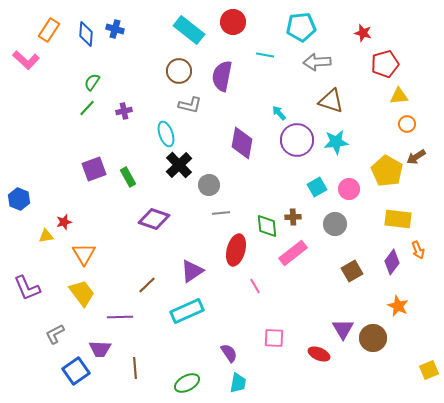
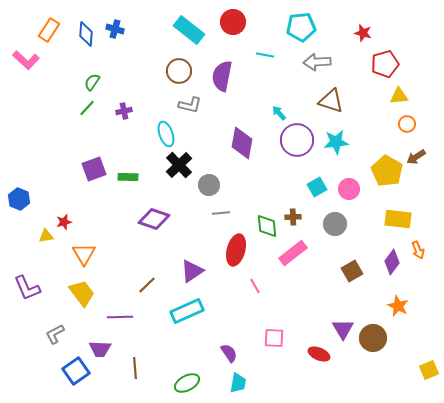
green rectangle at (128, 177): rotated 60 degrees counterclockwise
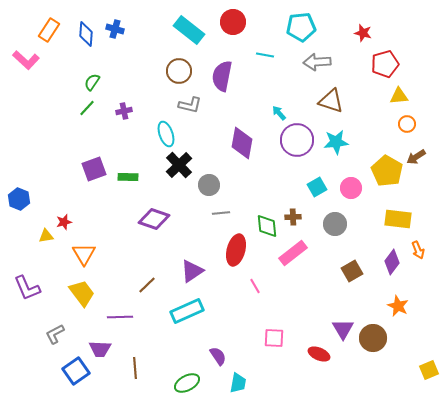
pink circle at (349, 189): moved 2 px right, 1 px up
purple semicircle at (229, 353): moved 11 px left, 3 px down
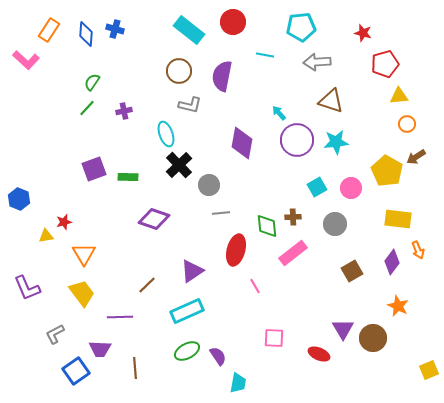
green ellipse at (187, 383): moved 32 px up
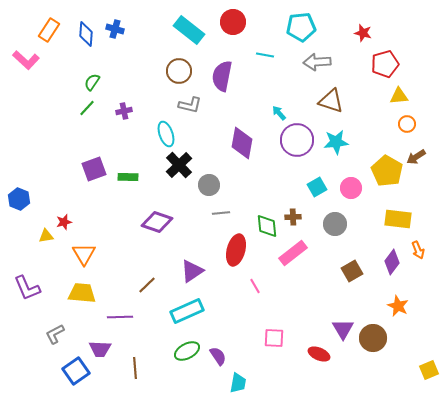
purple diamond at (154, 219): moved 3 px right, 3 px down
yellow trapezoid at (82, 293): rotated 48 degrees counterclockwise
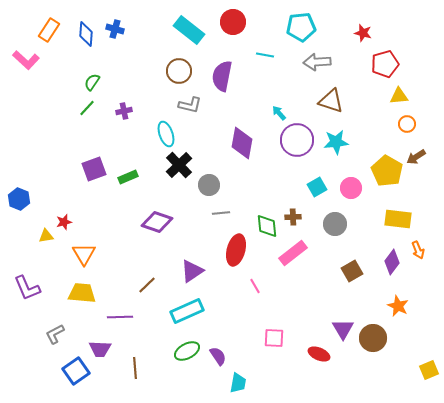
green rectangle at (128, 177): rotated 24 degrees counterclockwise
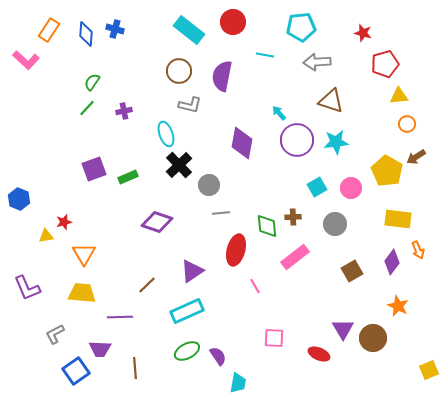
pink rectangle at (293, 253): moved 2 px right, 4 px down
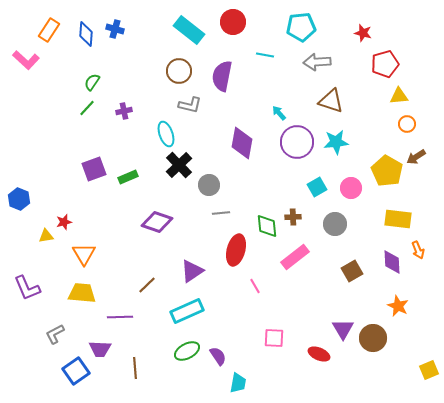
purple circle at (297, 140): moved 2 px down
purple diamond at (392, 262): rotated 40 degrees counterclockwise
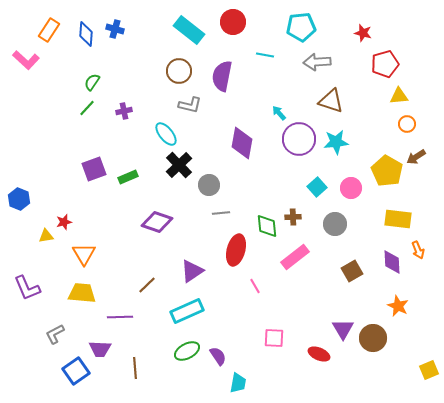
cyan ellipse at (166, 134): rotated 20 degrees counterclockwise
purple circle at (297, 142): moved 2 px right, 3 px up
cyan square at (317, 187): rotated 12 degrees counterclockwise
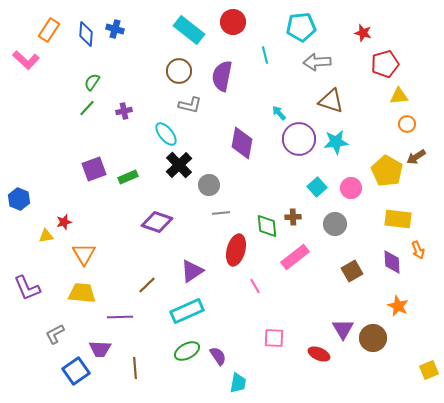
cyan line at (265, 55): rotated 66 degrees clockwise
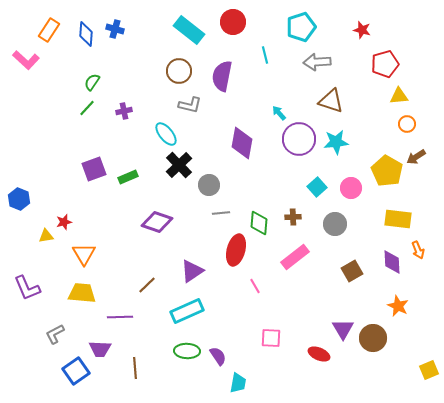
cyan pentagon at (301, 27): rotated 12 degrees counterclockwise
red star at (363, 33): moved 1 px left, 3 px up
green diamond at (267, 226): moved 8 px left, 3 px up; rotated 10 degrees clockwise
pink square at (274, 338): moved 3 px left
green ellipse at (187, 351): rotated 30 degrees clockwise
